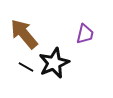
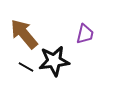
black star: moved 2 px up; rotated 16 degrees clockwise
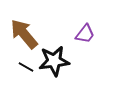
purple trapezoid: rotated 25 degrees clockwise
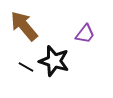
brown arrow: moved 8 px up
black star: rotated 24 degrees clockwise
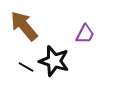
purple trapezoid: rotated 10 degrees counterclockwise
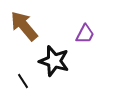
black line: moved 3 px left, 14 px down; rotated 28 degrees clockwise
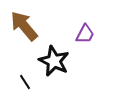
black star: rotated 8 degrees clockwise
black line: moved 2 px right, 1 px down
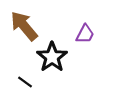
black star: moved 2 px left, 4 px up; rotated 12 degrees clockwise
black line: rotated 21 degrees counterclockwise
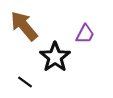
black star: moved 3 px right
